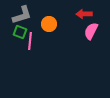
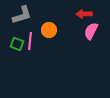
orange circle: moved 6 px down
green square: moved 3 px left, 12 px down
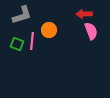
pink semicircle: rotated 132 degrees clockwise
pink line: moved 2 px right
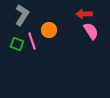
gray L-shape: rotated 40 degrees counterclockwise
pink semicircle: rotated 12 degrees counterclockwise
pink line: rotated 24 degrees counterclockwise
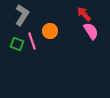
red arrow: rotated 49 degrees clockwise
orange circle: moved 1 px right, 1 px down
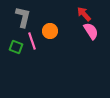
gray L-shape: moved 1 px right, 2 px down; rotated 20 degrees counterclockwise
green square: moved 1 px left, 3 px down
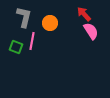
gray L-shape: moved 1 px right
orange circle: moved 8 px up
pink line: rotated 30 degrees clockwise
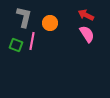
red arrow: moved 2 px right, 1 px down; rotated 21 degrees counterclockwise
pink semicircle: moved 4 px left, 3 px down
green square: moved 2 px up
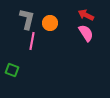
gray L-shape: moved 3 px right, 2 px down
pink semicircle: moved 1 px left, 1 px up
green square: moved 4 px left, 25 px down
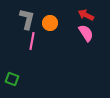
green square: moved 9 px down
